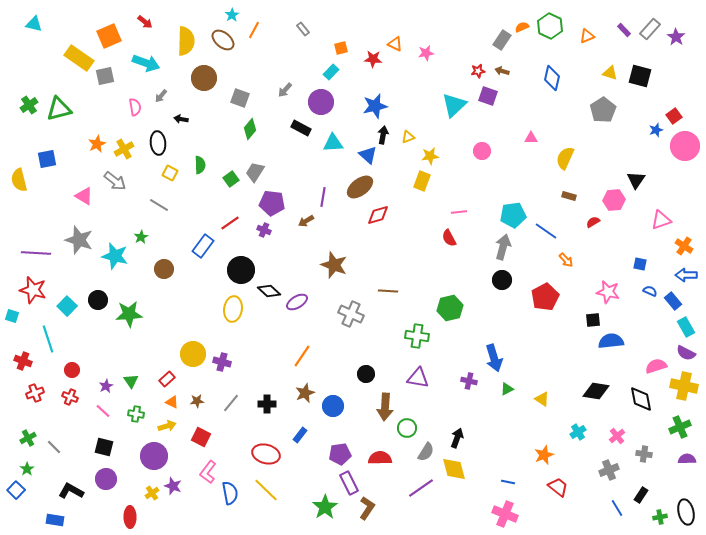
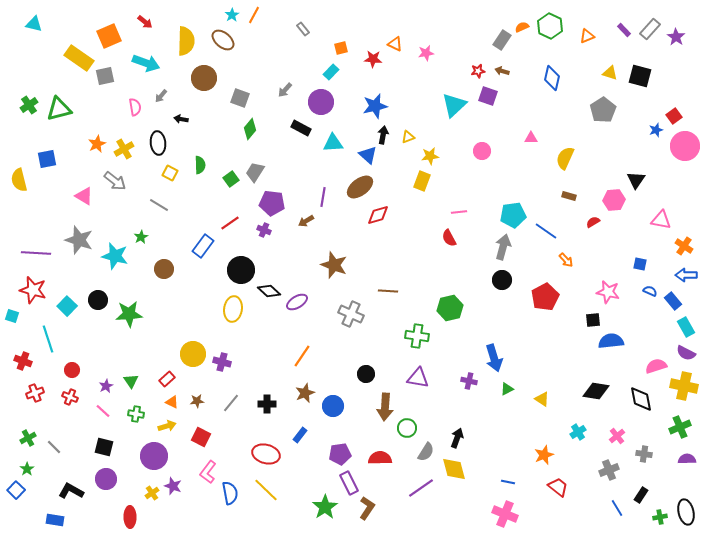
orange line at (254, 30): moved 15 px up
pink triangle at (661, 220): rotated 30 degrees clockwise
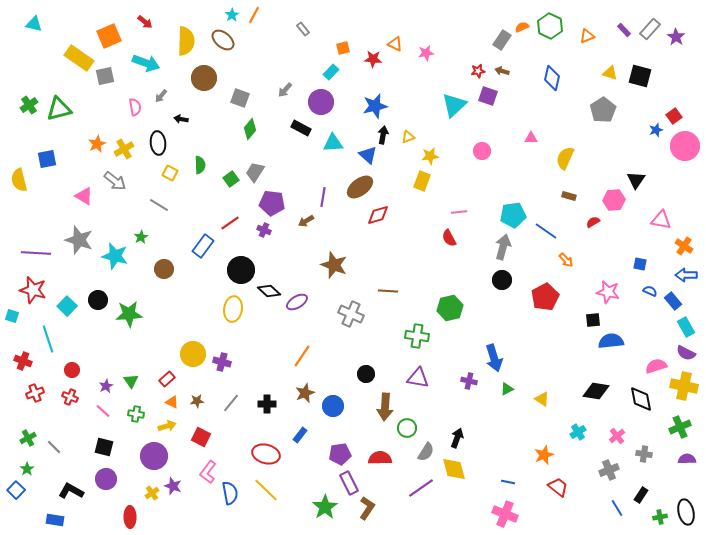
orange square at (341, 48): moved 2 px right
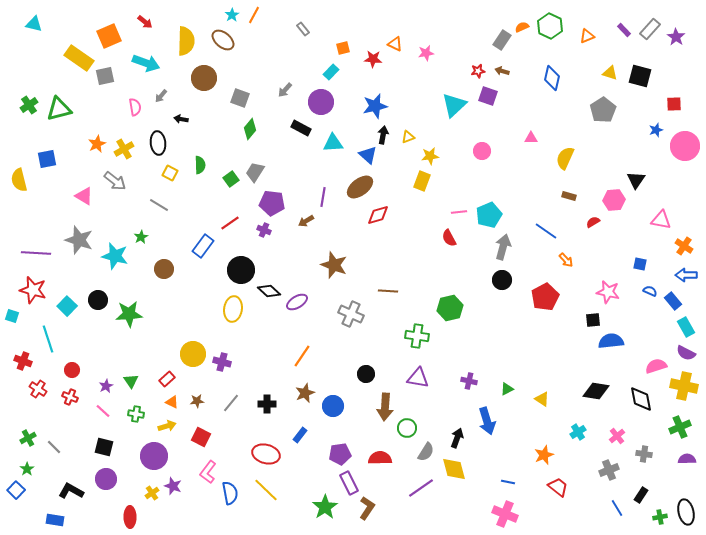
red square at (674, 116): moved 12 px up; rotated 35 degrees clockwise
cyan pentagon at (513, 215): moved 24 px left; rotated 15 degrees counterclockwise
blue arrow at (494, 358): moved 7 px left, 63 px down
red cross at (35, 393): moved 3 px right, 4 px up; rotated 36 degrees counterclockwise
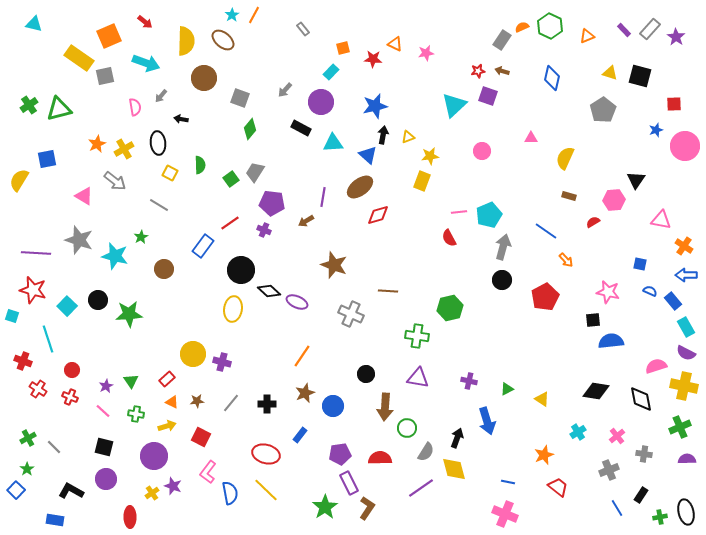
yellow semicircle at (19, 180): rotated 45 degrees clockwise
purple ellipse at (297, 302): rotated 55 degrees clockwise
